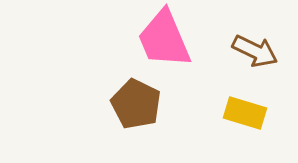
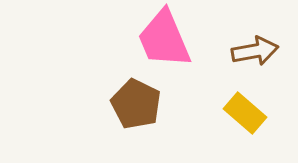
brown arrow: rotated 36 degrees counterclockwise
yellow rectangle: rotated 24 degrees clockwise
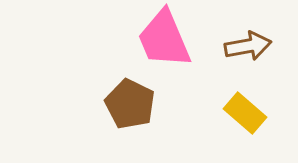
brown arrow: moved 7 px left, 5 px up
brown pentagon: moved 6 px left
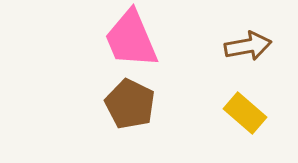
pink trapezoid: moved 33 px left
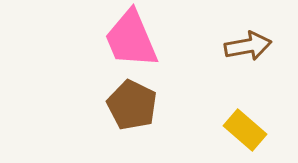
brown pentagon: moved 2 px right, 1 px down
yellow rectangle: moved 17 px down
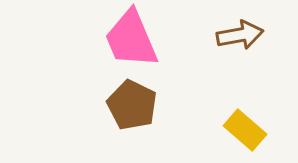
brown arrow: moved 8 px left, 11 px up
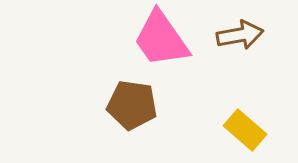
pink trapezoid: moved 30 px right; rotated 12 degrees counterclockwise
brown pentagon: rotated 18 degrees counterclockwise
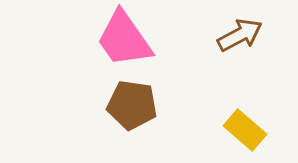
brown arrow: rotated 18 degrees counterclockwise
pink trapezoid: moved 37 px left
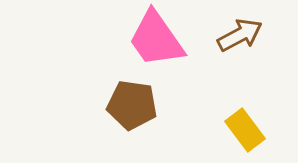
pink trapezoid: moved 32 px right
yellow rectangle: rotated 12 degrees clockwise
